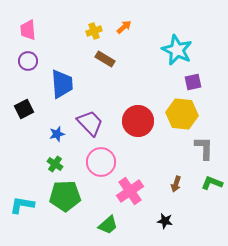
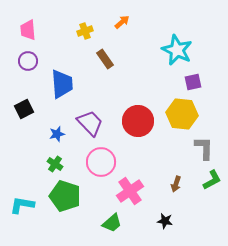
orange arrow: moved 2 px left, 5 px up
yellow cross: moved 9 px left
brown rectangle: rotated 24 degrees clockwise
green L-shape: moved 3 px up; rotated 130 degrees clockwise
green pentagon: rotated 20 degrees clockwise
green trapezoid: moved 4 px right, 2 px up
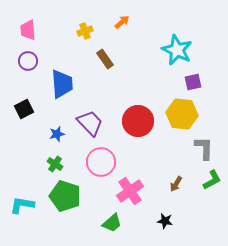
brown arrow: rotated 14 degrees clockwise
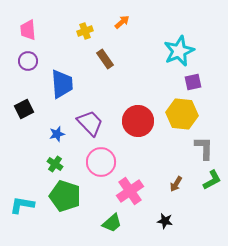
cyan star: moved 2 px right, 1 px down; rotated 24 degrees clockwise
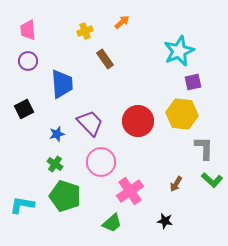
green L-shape: rotated 70 degrees clockwise
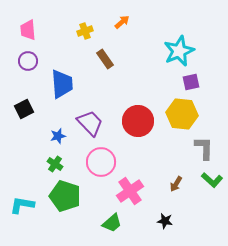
purple square: moved 2 px left
blue star: moved 1 px right, 2 px down
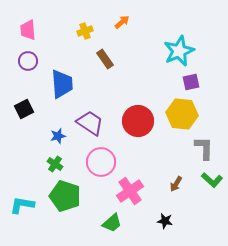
purple trapezoid: rotated 12 degrees counterclockwise
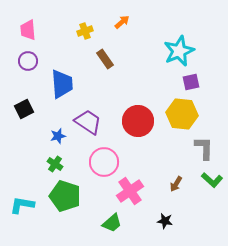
purple trapezoid: moved 2 px left, 1 px up
pink circle: moved 3 px right
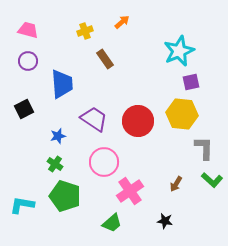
pink trapezoid: rotated 110 degrees clockwise
purple trapezoid: moved 6 px right, 3 px up
